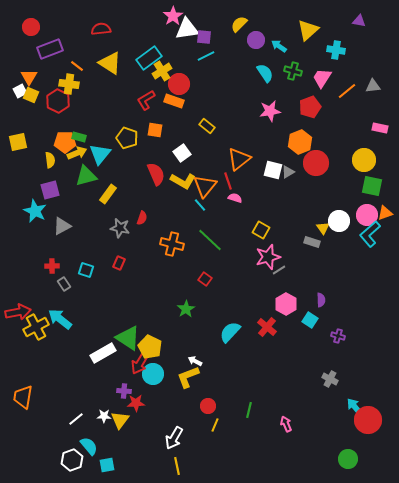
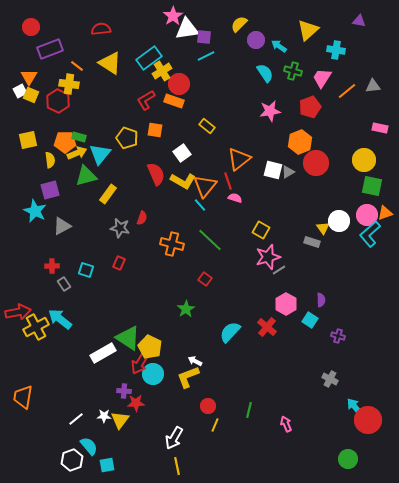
yellow square at (18, 142): moved 10 px right, 2 px up
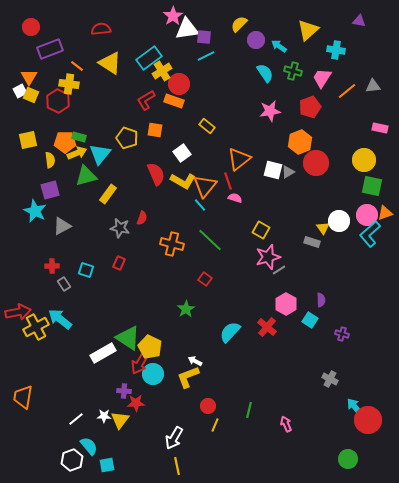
purple cross at (338, 336): moved 4 px right, 2 px up
